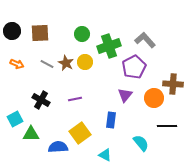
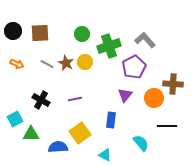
black circle: moved 1 px right
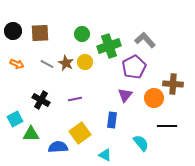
blue rectangle: moved 1 px right
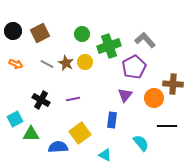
brown square: rotated 24 degrees counterclockwise
orange arrow: moved 1 px left
purple line: moved 2 px left
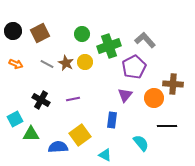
yellow square: moved 2 px down
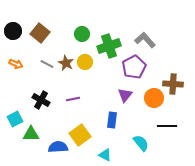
brown square: rotated 24 degrees counterclockwise
